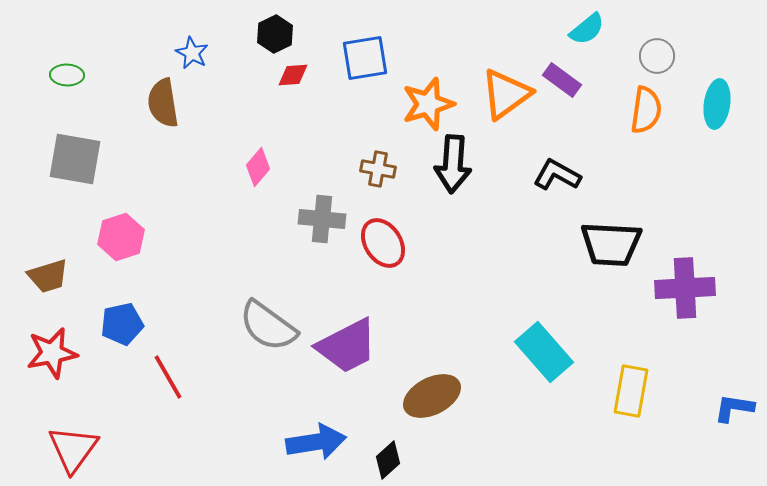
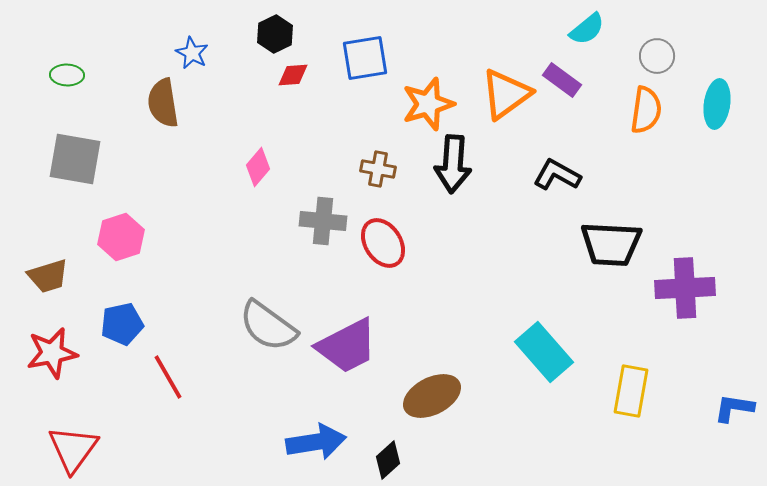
gray cross: moved 1 px right, 2 px down
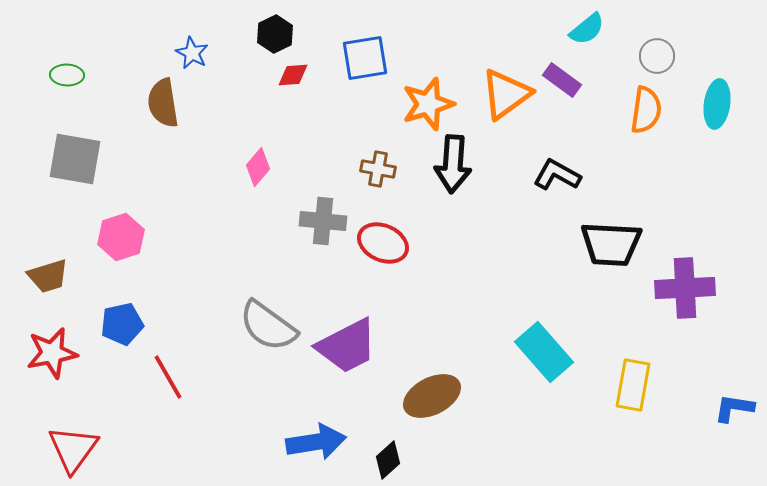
red ellipse: rotated 33 degrees counterclockwise
yellow rectangle: moved 2 px right, 6 px up
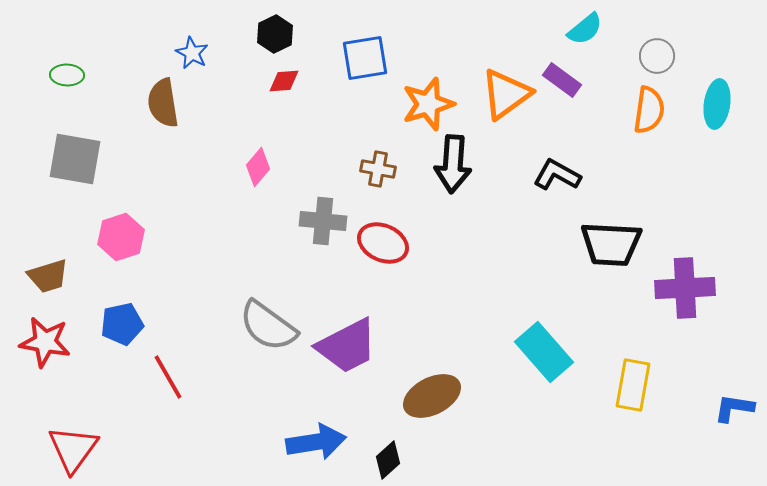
cyan semicircle: moved 2 px left
red diamond: moved 9 px left, 6 px down
orange semicircle: moved 3 px right
red star: moved 7 px left, 11 px up; rotated 21 degrees clockwise
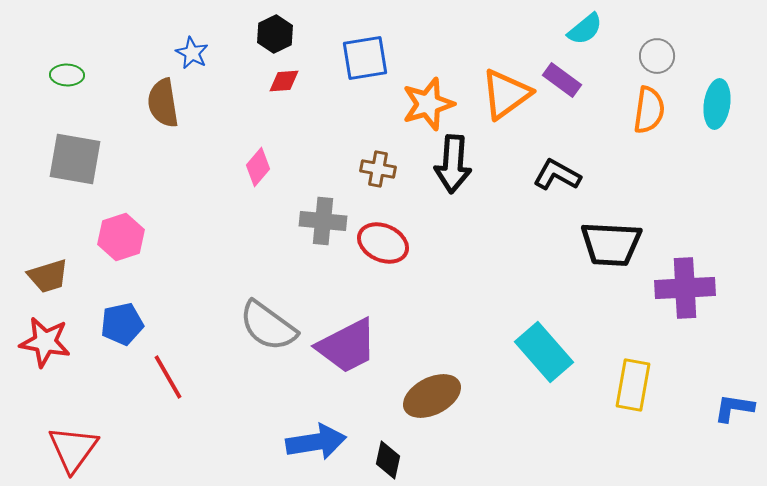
black diamond: rotated 36 degrees counterclockwise
